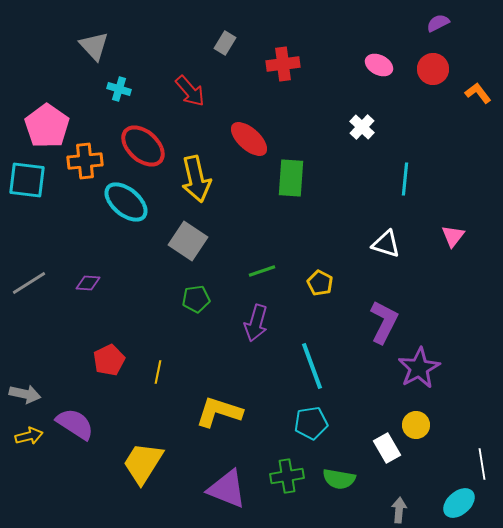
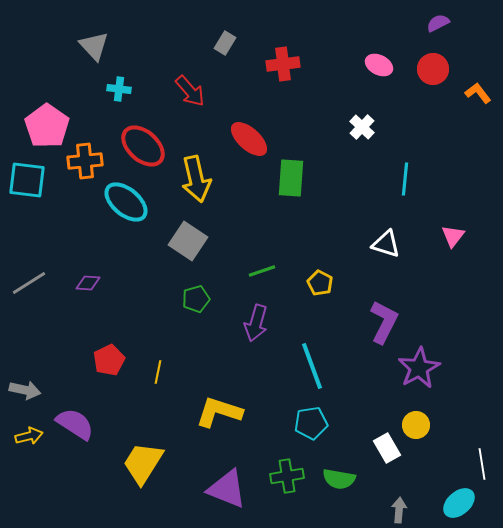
cyan cross at (119, 89): rotated 10 degrees counterclockwise
green pentagon at (196, 299): rotated 8 degrees counterclockwise
gray arrow at (25, 394): moved 4 px up
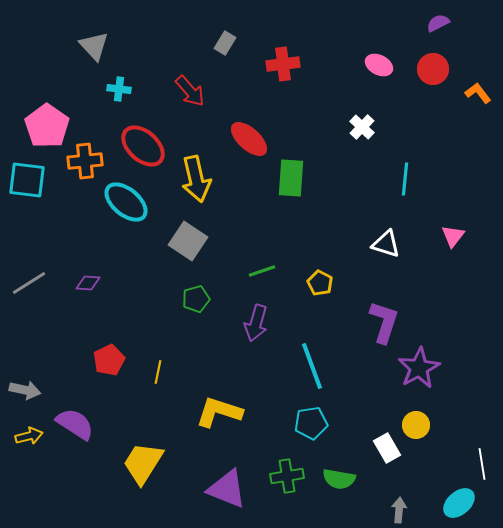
purple L-shape at (384, 322): rotated 9 degrees counterclockwise
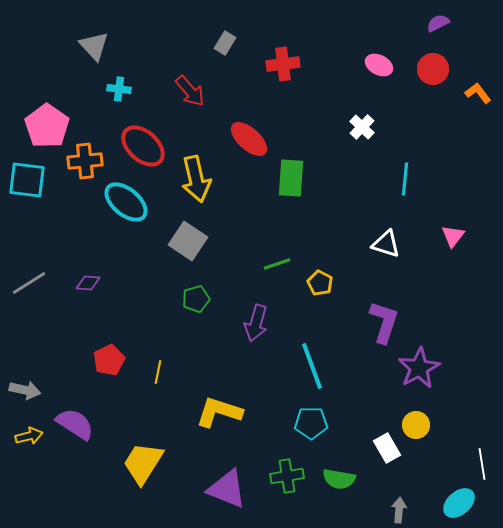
green line at (262, 271): moved 15 px right, 7 px up
cyan pentagon at (311, 423): rotated 8 degrees clockwise
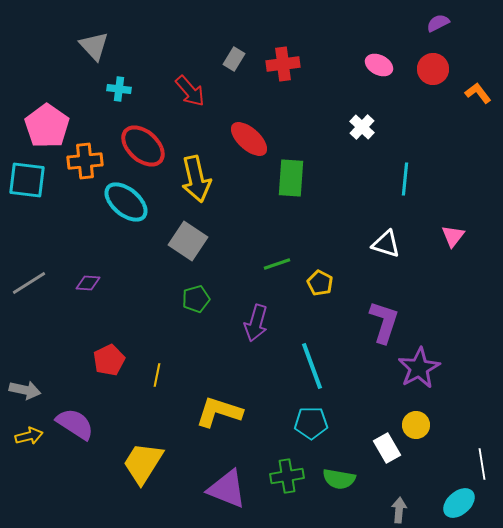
gray rectangle at (225, 43): moved 9 px right, 16 px down
yellow line at (158, 372): moved 1 px left, 3 px down
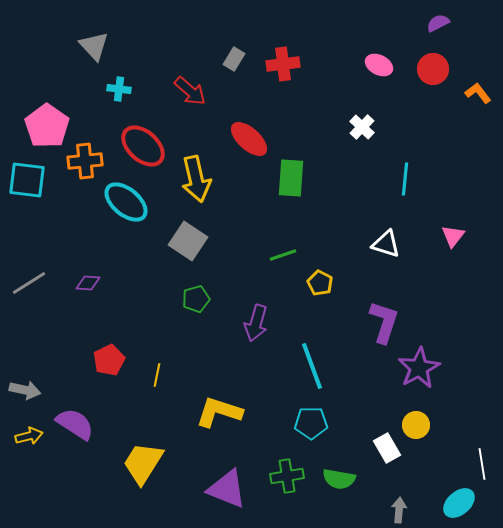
red arrow at (190, 91): rotated 8 degrees counterclockwise
green line at (277, 264): moved 6 px right, 9 px up
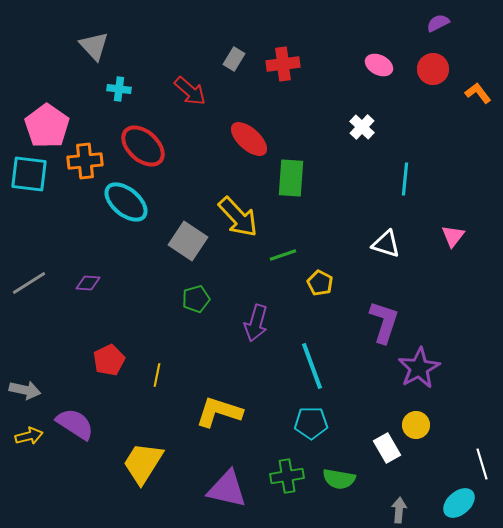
yellow arrow at (196, 179): moved 42 px right, 38 px down; rotated 30 degrees counterclockwise
cyan square at (27, 180): moved 2 px right, 6 px up
white line at (482, 464): rotated 8 degrees counterclockwise
purple triangle at (227, 489): rotated 9 degrees counterclockwise
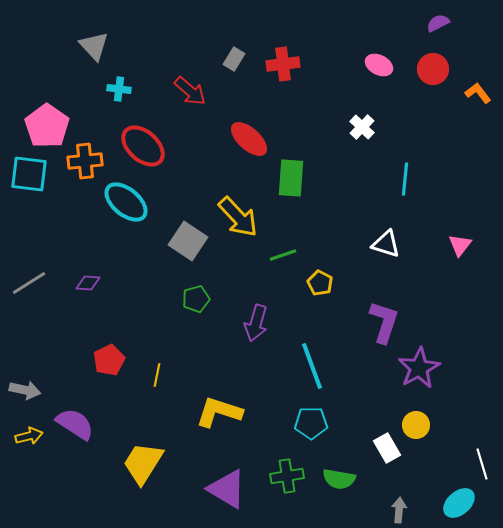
pink triangle at (453, 236): moved 7 px right, 9 px down
purple triangle at (227, 489): rotated 18 degrees clockwise
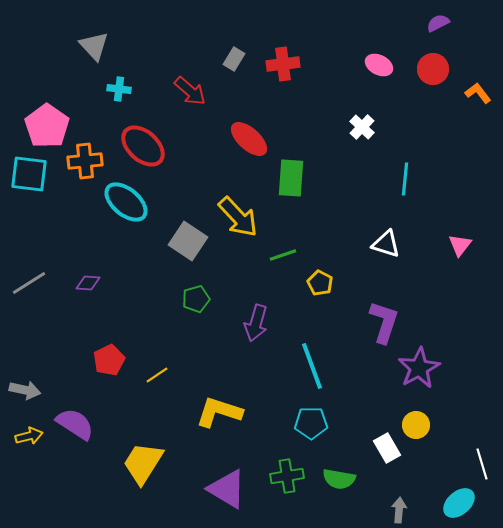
yellow line at (157, 375): rotated 45 degrees clockwise
